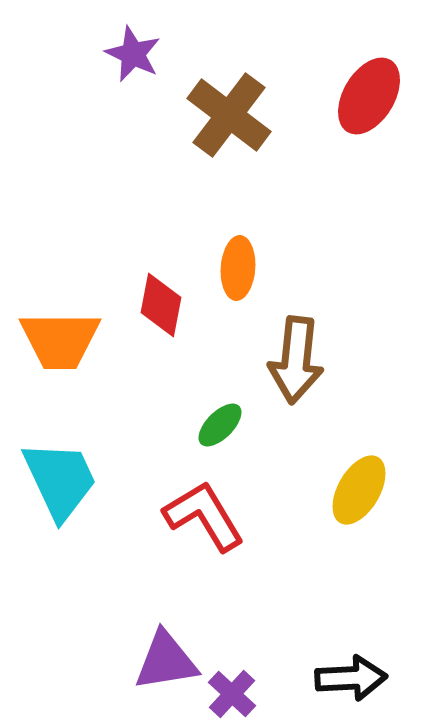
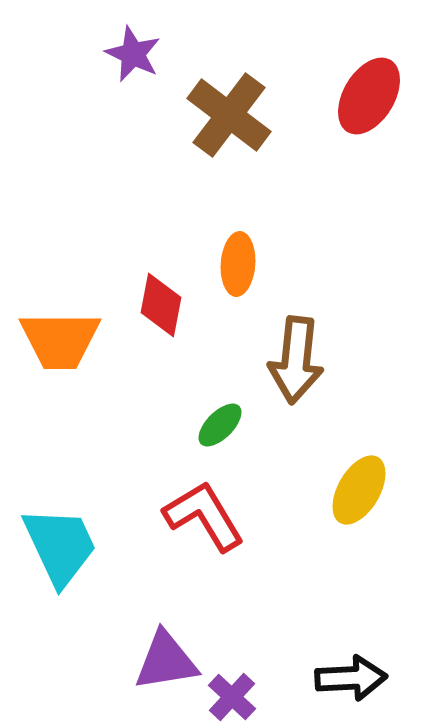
orange ellipse: moved 4 px up
cyan trapezoid: moved 66 px down
purple cross: moved 3 px down
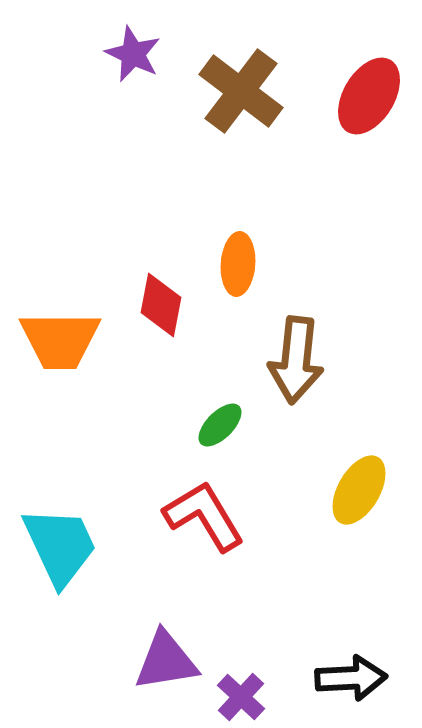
brown cross: moved 12 px right, 24 px up
purple cross: moved 9 px right
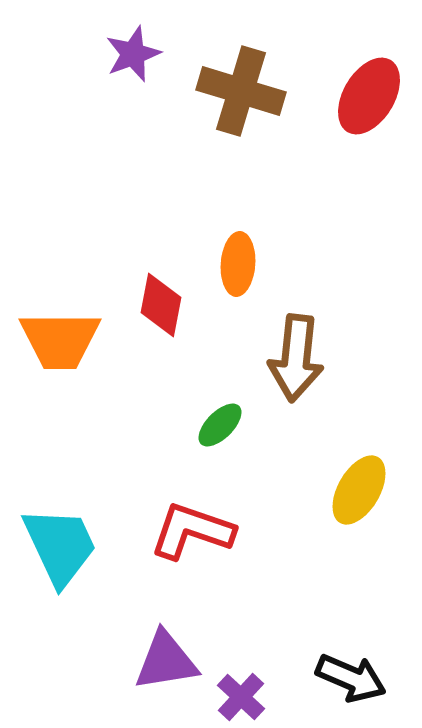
purple star: rotated 26 degrees clockwise
brown cross: rotated 20 degrees counterclockwise
brown arrow: moved 2 px up
red L-shape: moved 12 px left, 15 px down; rotated 40 degrees counterclockwise
black arrow: rotated 26 degrees clockwise
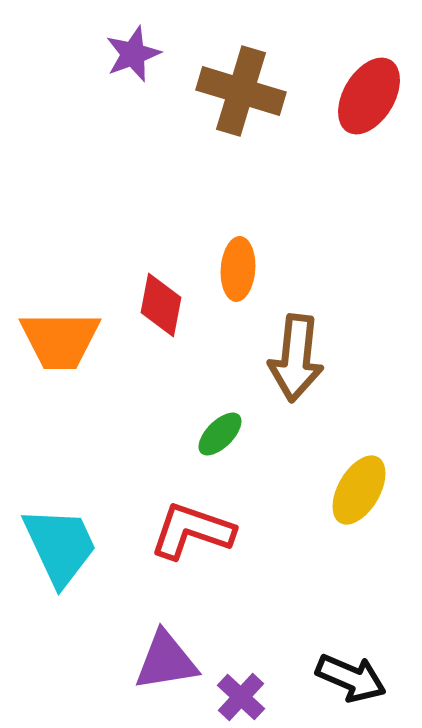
orange ellipse: moved 5 px down
green ellipse: moved 9 px down
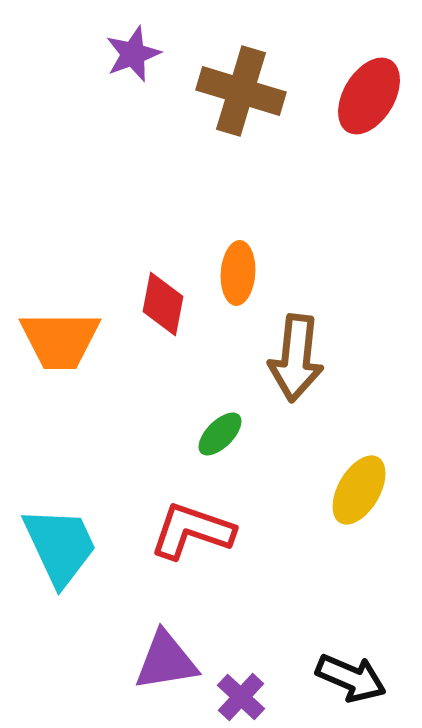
orange ellipse: moved 4 px down
red diamond: moved 2 px right, 1 px up
